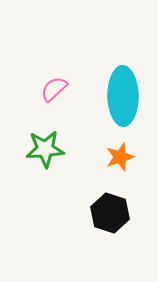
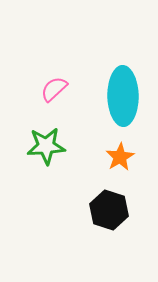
green star: moved 1 px right, 3 px up
orange star: rotated 12 degrees counterclockwise
black hexagon: moved 1 px left, 3 px up
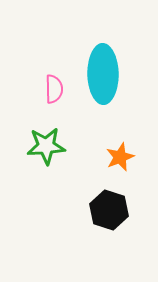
pink semicircle: rotated 132 degrees clockwise
cyan ellipse: moved 20 px left, 22 px up
orange star: rotated 8 degrees clockwise
